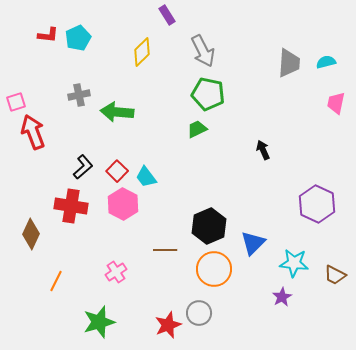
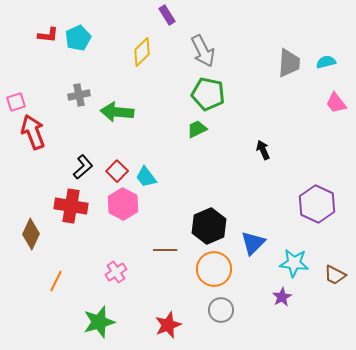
pink trapezoid: rotated 50 degrees counterclockwise
gray circle: moved 22 px right, 3 px up
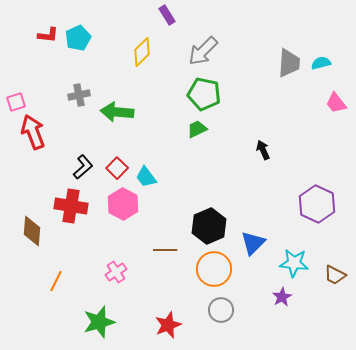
gray arrow: rotated 72 degrees clockwise
cyan semicircle: moved 5 px left, 1 px down
green pentagon: moved 4 px left
red square: moved 3 px up
brown diamond: moved 1 px right, 3 px up; rotated 20 degrees counterclockwise
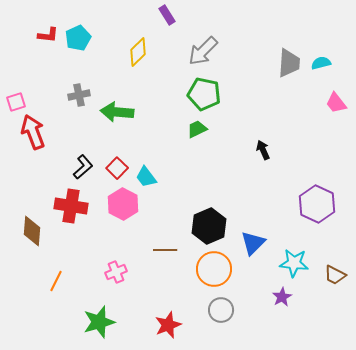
yellow diamond: moved 4 px left
pink cross: rotated 10 degrees clockwise
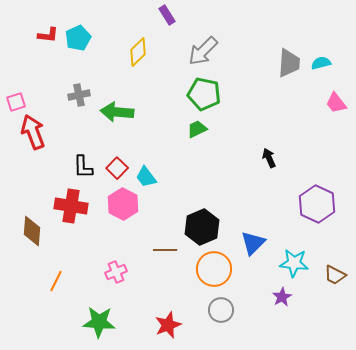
black arrow: moved 6 px right, 8 px down
black L-shape: rotated 130 degrees clockwise
black hexagon: moved 7 px left, 1 px down
green star: rotated 20 degrees clockwise
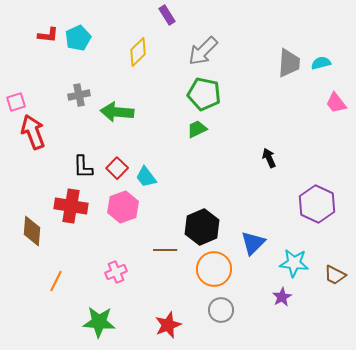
pink hexagon: moved 3 px down; rotated 12 degrees clockwise
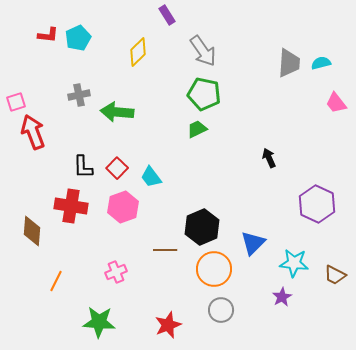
gray arrow: rotated 80 degrees counterclockwise
cyan trapezoid: moved 5 px right
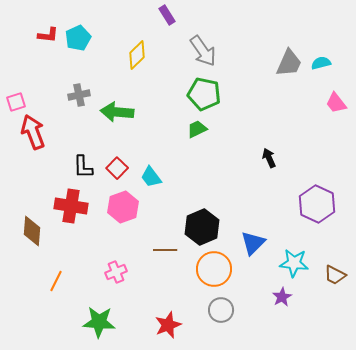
yellow diamond: moved 1 px left, 3 px down
gray trapezoid: rotated 20 degrees clockwise
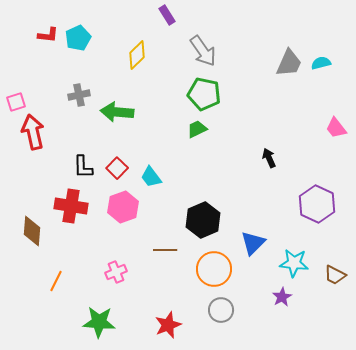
pink trapezoid: moved 25 px down
red arrow: rotated 8 degrees clockwise
black hexagon: moved 1 px right, 7 px up
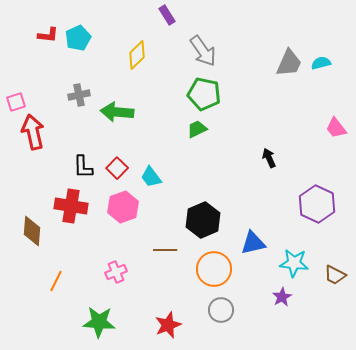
blue triangle: rotated 32 degrees clockwise
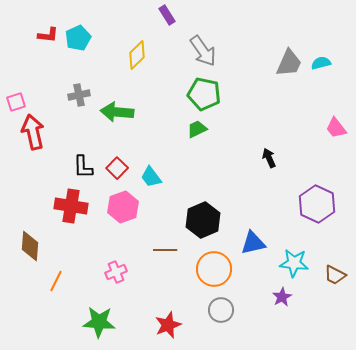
brown diamond: moved 2 px left, 15 px down
